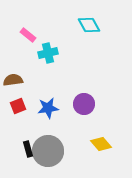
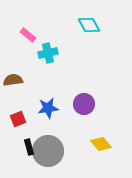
red square: moved 13 px down
black rectangle: moved 1 px right, 2 px up
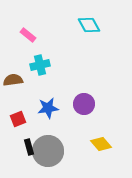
cyan cross: moved 8 px left, 12 px down
